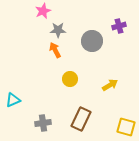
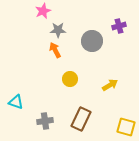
cyan triangle: moved 3 px right, 2 px down; rotated 42 degrees clockwise
gray cross: moved 2 px right, 2 px up
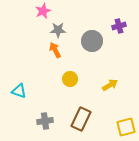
cyan triangle: moved 3 px right, 11 px up
yellow square: rotated 30 degrees counterclockwise
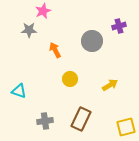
gray star: moved 29 px left
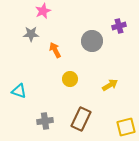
gray star: moved 2 px right, 4 px down
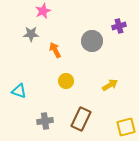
yellow circle: moved 4 px left, 2 px down
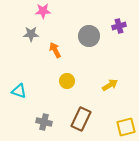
pink star: rotated 21 degrees clockwise
gray circle: moved 3 px left, 5 px up
yellow circle: moved 1 px right
gray cross: moved 1 px left, 1 px down; rotated 21 degrees clockwise
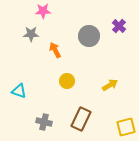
purple cross: rotated 32 degrees counterclockwise
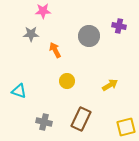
purple cross: rotated 32 degrees counterclockwise
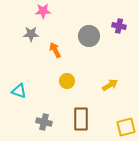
brown rectangle: rotated 25 degrees counterclockwise
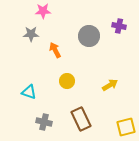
cyan triangle: moved 10 px right, 1 px down
brown rectangle: rotated 25 degrees counterclockwise
